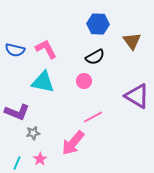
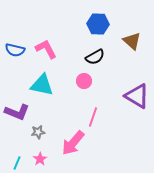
brown triangle: rotated 12 degrees counterclockwise
cyan triangle: moved 1 px left, 3 px down
pink line: rotated 42 degrees counterclockwise
gray star: moved 5 px right, 1 px up
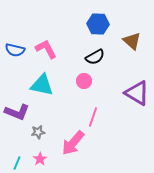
purple triangle: moved 3 px up
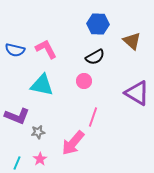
purple L-shape: moved 4 px down
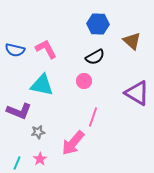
purple L-shape: moved 2 px right, 5 px up
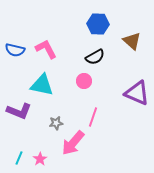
purple triangle: rotated 8 degrees counterclockwise
gray star: moved 18 px right, 9 px up
cyan line: moved 2 px right, 5 px up
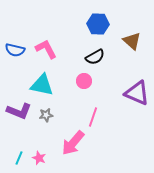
gray star: moved 10 px left, 8 px up
pink star: moved 1 px left, 1 px up; rotated 16 degrees counterclockwise
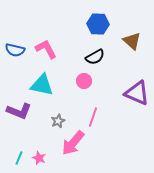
gray star: moved 12 px right, 6 px down; rotated 16 degrees counterclockwise
